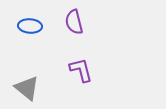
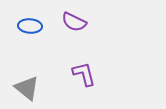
purple semicircle: rotated 50 degrees counterclockwise
purple L-shape: moved 3 px right, 4 px down
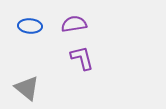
purple semicircle: moved 2 px down; rotated 145 degrees clockwise
purple L-shape: moved 2 px left, 16 px up
